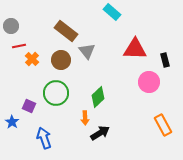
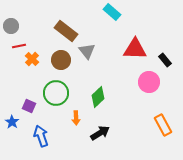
black rectangle: rotated 24 degrees counterclockwise
orange arrow: moved 9 px left
blue arrow: moved 3 px left, 2 px up
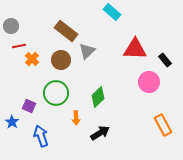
gray triangle: rotated 24 degrees clockwise
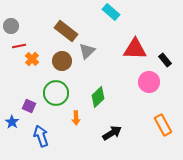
cyan rectangle: moved 1 px left
brown circle: moved 1 px right, 1 px down
black arrow: moved 12 px right
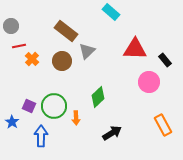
green circle: moved 2 px left, 13 px down
blue arrow: rotated 20 degrees clockwise
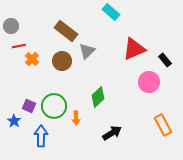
red triangle: moved 1 px left; rotated 25 degrees counterclockwise
blue star: moved 2 px right, 1 px up
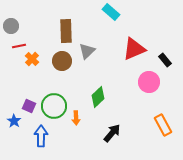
brown rectangle: rotated 50 degrees clockwise
black arrow: rotated 18 degrees counterclockwise
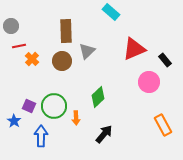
black arrow: moved 8 px left, 1 px down
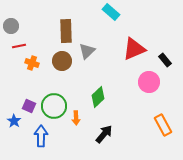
orange cross: moved 4 px down; rotated 24 degrees counterclockwise
